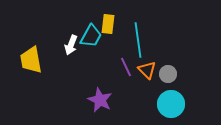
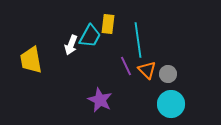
cyan trapezoid: moved 1 px left
purple line: moved 1 px up
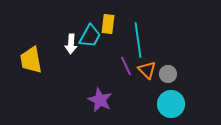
white arrow: moved 1 px up; rotated 18 degrees counterclockwise
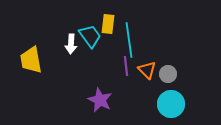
cyan trapezoid: rotated 65 degrees counterclockwise
cyan line: moved 9 px left
purple line: rotated 18 degrees clockwise
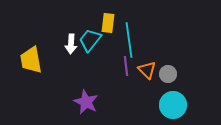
yellow rectangle: moved 1 px up
cyan trapezoid: moved 4 px down; rotated 105 degrees counterclockwise
purple star: moved 14 px left, 2 px down
cyan circle: moved 2 px right, 1 px down
